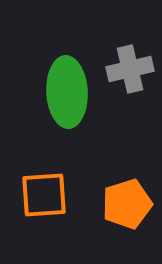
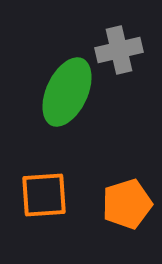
gray cross: moved 11 px left, 19 px up
green ellipse: rotated 28 degrees clockwise
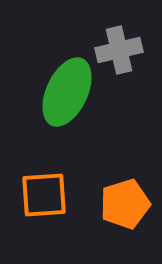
orange pentagon: moved 2 px left
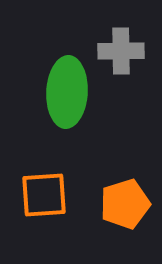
gray cross: moved 2 px right, 1 px down; rotated 12 degrees clockwise
green ellipse: rotated 22 degrees counterclockwise
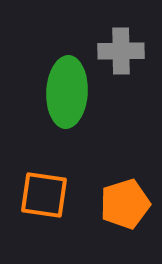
orange square: rotated 12 degrees clockwise
